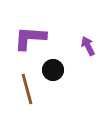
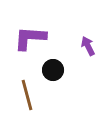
brown line: moved 6 px down
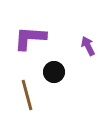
black circle: moved 1 px right, 2 px down
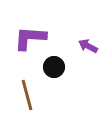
purple arrow: rotated 36 degrees counterclockwise
black circle: moved 5 px up
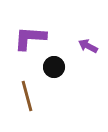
brown line: moved 1 px down
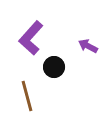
purple L-shape: moved 1 px right; rotated 52 degrees counterclockwise
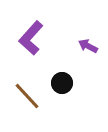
black circle: moved 8 px right, 16 px down
brown line: rotated 28 degrees counterclockwise
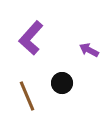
purple arrow: moved 1 px right, 4 px down
brown line: rotated 20 degrees clockwise
